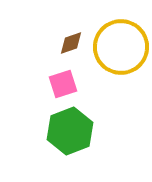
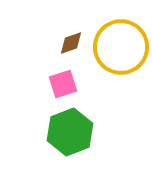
green hexagon: moved 1 px down
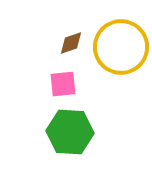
pink square: rotated 12 degrees clockwise
green hexagon: rotated 24 degrees clockwise
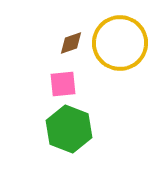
yellow circle: moved 1 px left, 4 px up
green hexagon: moved 1 px left, 3 px up; rotated 18 degrees clockwise
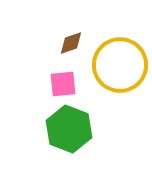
yellow circle: moved 22 px down
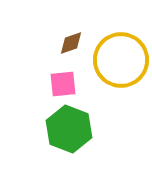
yellow circle: moved 1 px right, 5 px up
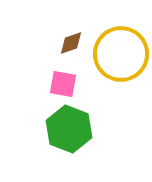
yellow circle: moved 6 px up
pink square: rotated 16 degrees clockwise
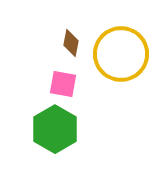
brown diamond: rotated 60 degrees counterclockwise
green hexagon: moved 14 px left; rotated 9 degrees clockwise
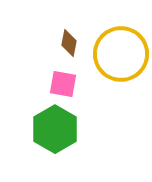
brown diamond: moved 2 px left
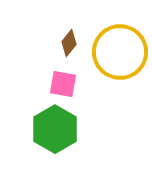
brown diamond: rotated 28 degrees clockwise
yellow circle: moved 1 px left, 2 px up
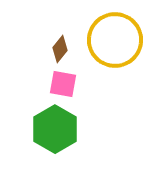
brown diamond: moved 9 px left, 6 px down
yellow circle: moved 5 px left, 12 px up
